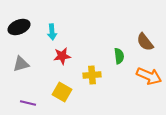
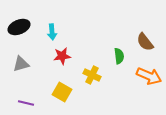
yellow cross: rotated 30 degrees clockwise
purple line: moved 2 px left
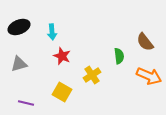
red star: rotated 30 degrees clockwise
gray triangle: moved 2 px left
yellow cross: rotated 30 degrees clockwise
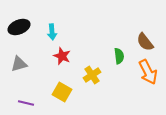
orange arrow: moved 1 px left, 4 px up; rotated 40 degrees clockwise
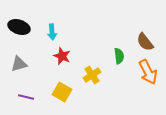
black ellipse: rotated 40 degrees clockwise
purple line: moved 6 px up
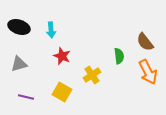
cyan arrow: moved 1 px left, 2 px up
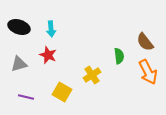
cyan arrow: moved 1 px up
red star: moved 14 px left, 1 px up
